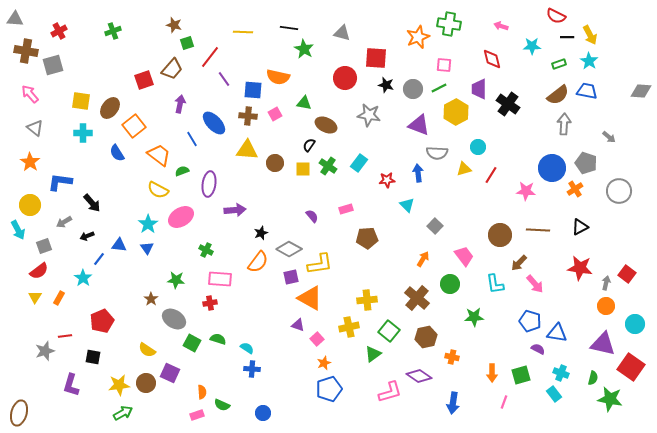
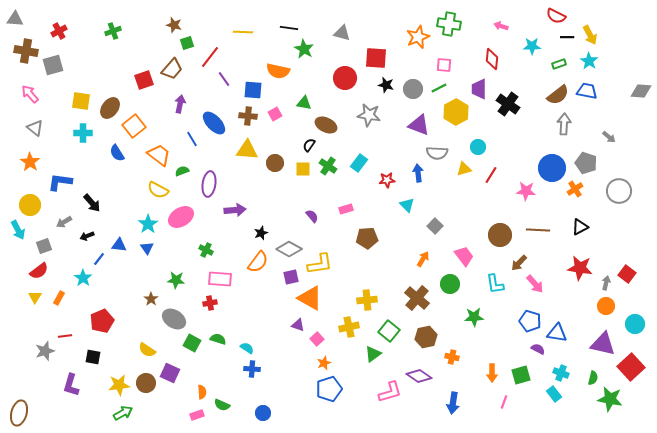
red diamond at (492, 59): rotated 20 degrees clockwise
orange semicircle at (278, 77): moved 6 px up
red square at (631, 367): rotated 12 degrees clockwise
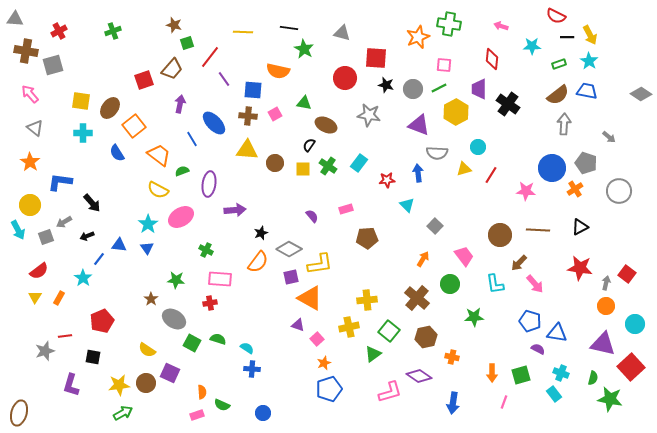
gray diamond at (641, 91): moved 3 px down; rotated 30 degrees clockwise
gray square at (44, 246): moved 2 px right, 9 px up
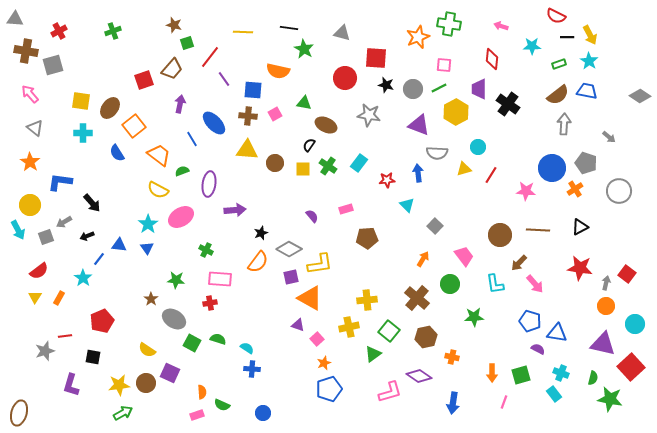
gray diamond at (641, 94): moved 1 px left, 2 px down
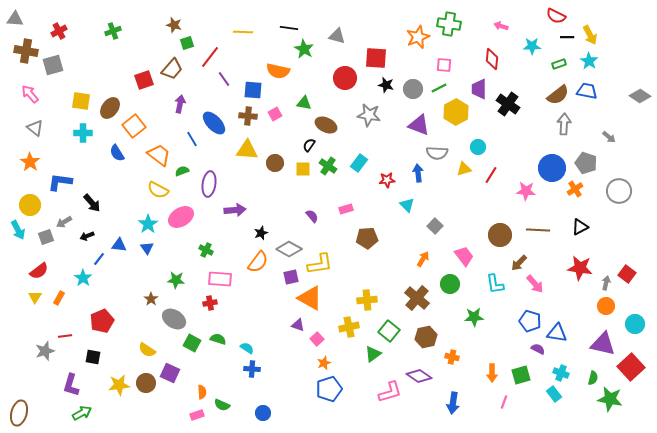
gray triangle at (342, 33): moved 5 px left, 3 px down
green arrow at (123, 413): moved 41 px left
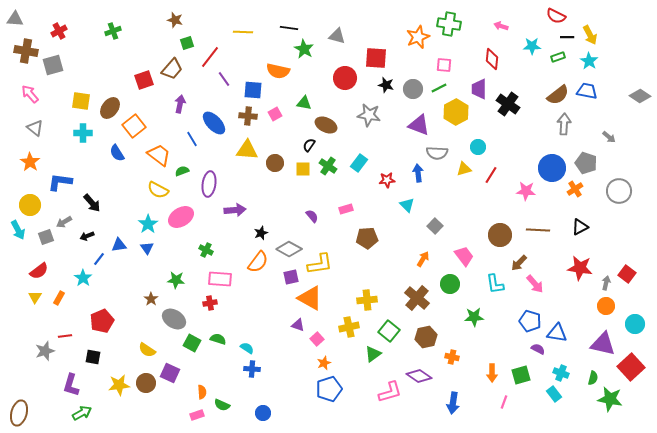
brown star at (174, 25): moved 1 px right, 5 px up
green rectangle at (559, 64): moved 1 px left, 7 px up
blue triangle at (119, 245): rotated 14 degrees counterclockwise
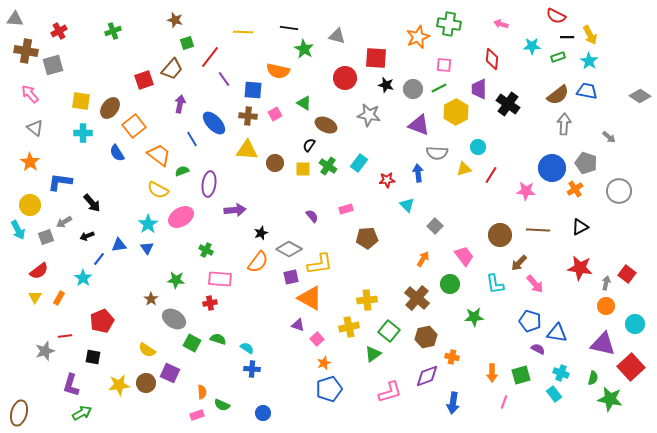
pink arrow at (501, 26): moved 2 px up
green triangle at (304, 103): rotated 21 degrees clockwise
purple diamond at (419, 376): moved 8 px right; rotated 55 degrees counterclockwise
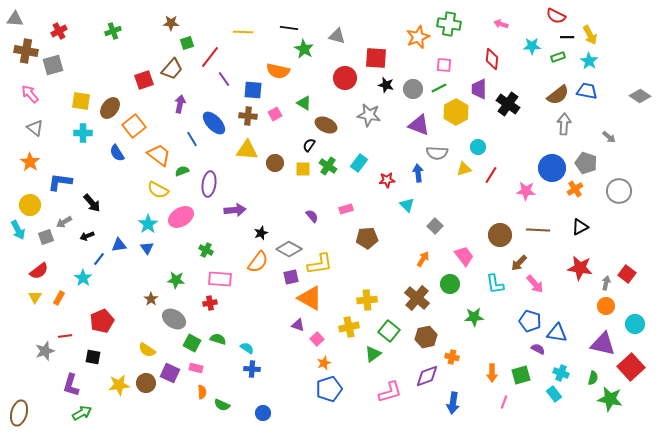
brown star at (175, 20): moved 4 px left, 3 px down; rotated 14 degrees counterclockwise
pink rectangle at (197, 415): moved 1 px left, 47 px up; rotated 32 degrees clockwise
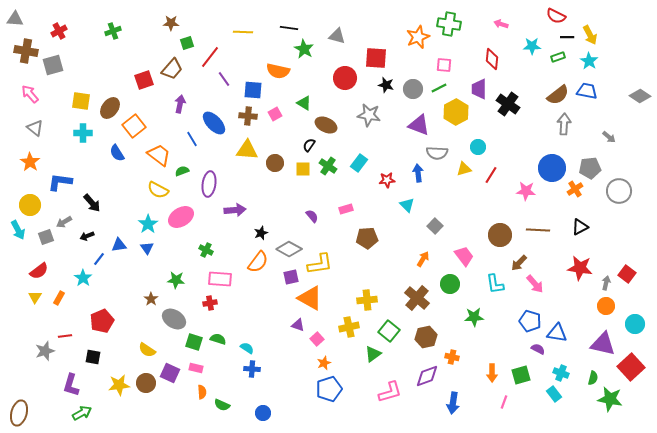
gray pentagon at (586, 163): moved 4 px right, 5 px down; rotated 25 degrees counterclockwise
green square at (192, 343): moved 2 px right, 1 px up; rotated 12 degrees counterclockwise
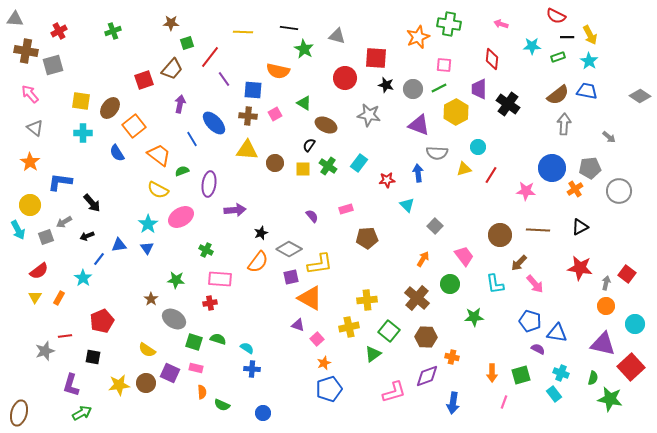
brown hexagon at (426, 337): rotated 15 degrees clockwise
pink L-shape at (390, 392): moved 4 px right
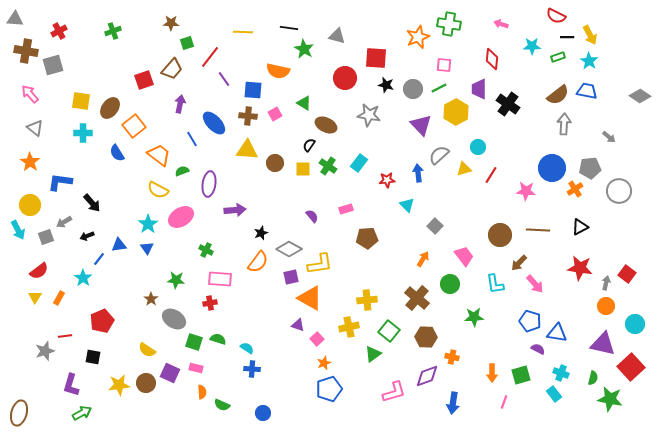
purple triangle at (419, 125): moved 2 px right; rotated 25 degrees clockwise
gray semicircle at (437, 153): moved 2 px right, 2 px down; rotated 135 degrees clockwise
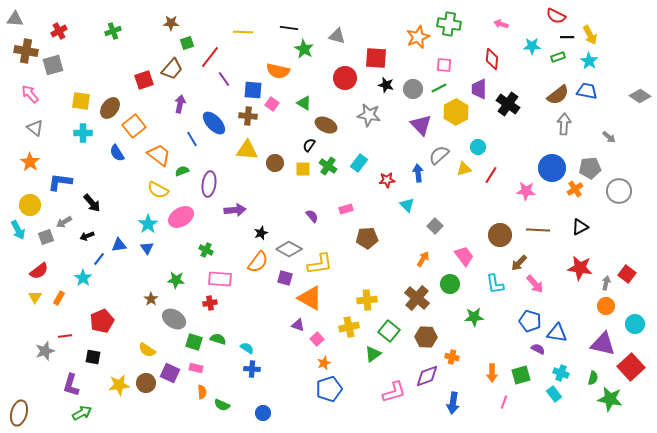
pink square at (275, 114): moved 3 px left, 10 px up; rotated 24 degrees counterclockwise
purple square at (291, 277): moved 6 px left, 1 px down; rotated 28 degrees clockwise
